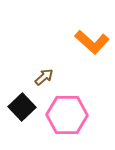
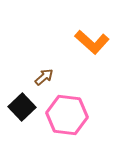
pink hexagon: rotated 6 degrees clockwise
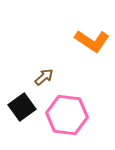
orange L-shape: moved 1 px up; rotated 8 degrees counterclockwise
black square: rotated 8 degrees clockwise
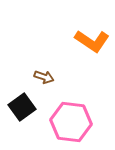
brown arrow: rotated 60 degrees clockwise
pink hexagon: moved 4 px right, 7 px down
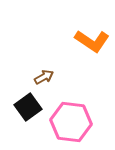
brown arrow: rotated 48 degrees counterclockwise
black square: moved 6 px right
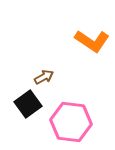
black square: moved 3 px up
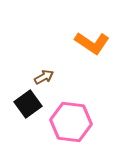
orange L-shape: moved 2 px down
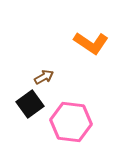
orange L-shape: moved 1 px left
black square: moved 2 px right
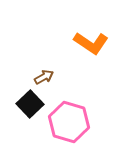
black square: rotated 8 degrees counterclockwise
pink hexagon: moved 2 px left; rotated 9 degrees clockwise
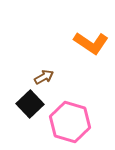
pink hexagon: moved 1 px right
